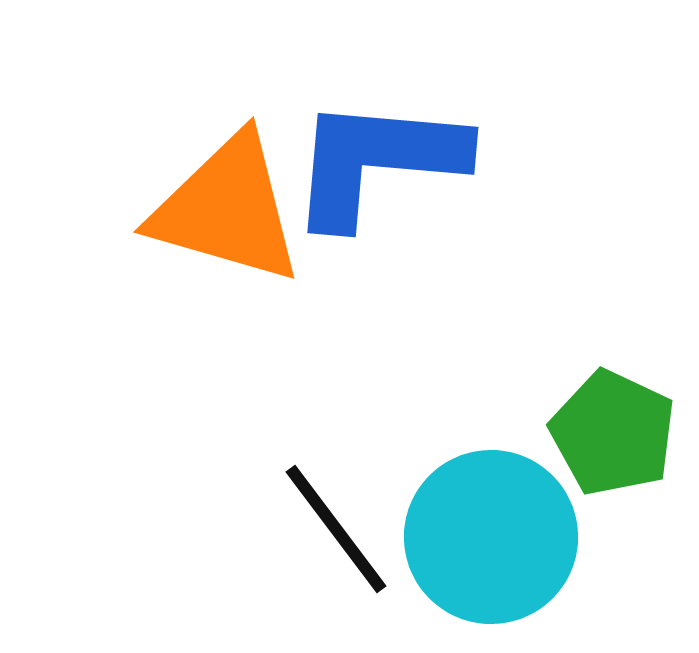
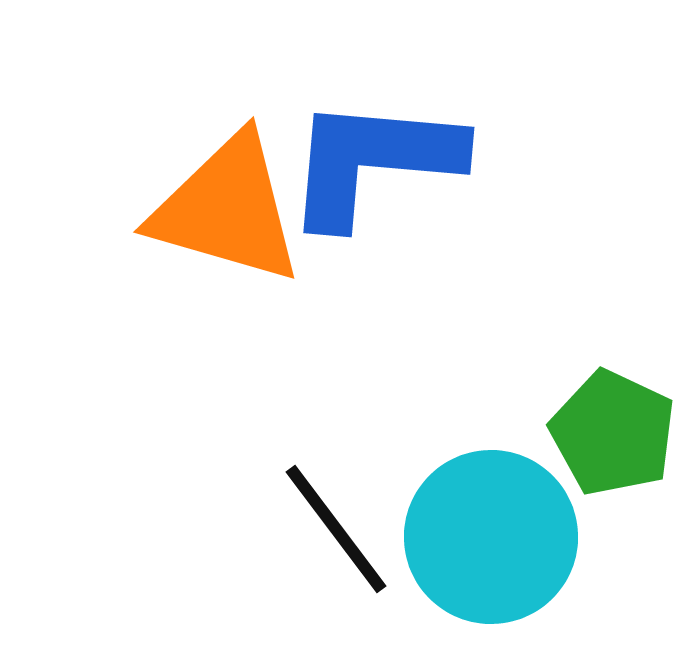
blue L-shape: moved 4 px left
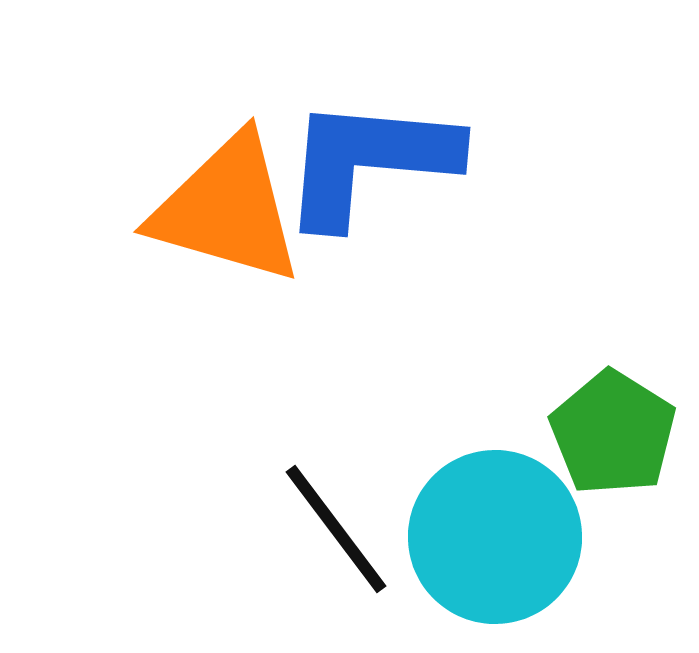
blue L-shape: moved 4 px left
green pentagon: rotated 7 degrees clockwise
cyan circle: moved 4 px right
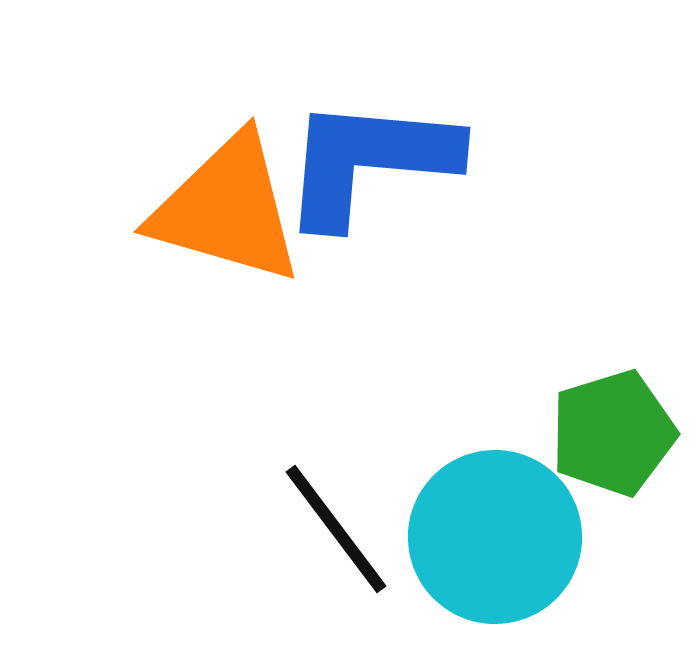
green pentagon: rotated 23 degrees clockwise
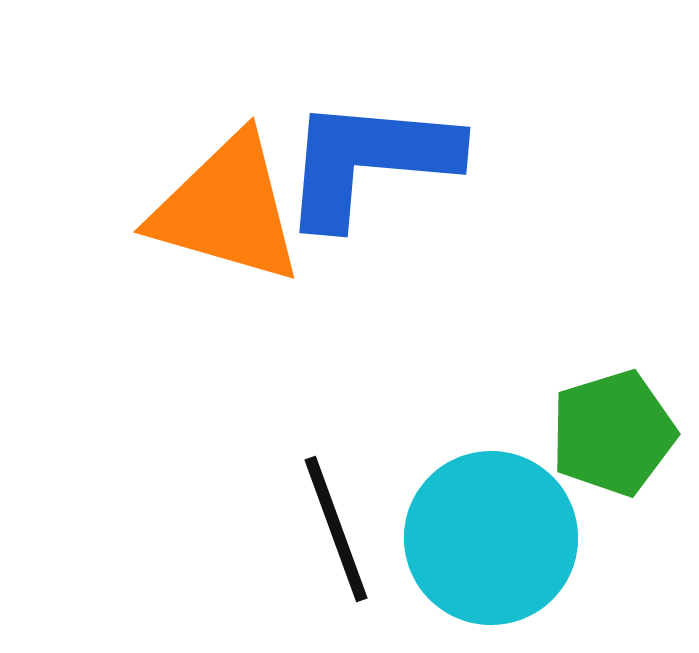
black line: rotated 17 degrees clockwise
cyan circle: moved 4 px left, 1 px down
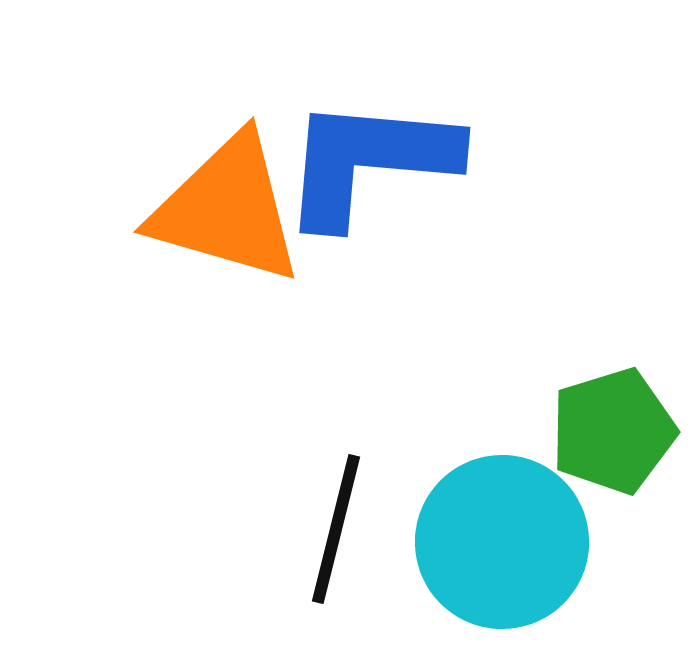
green pentagon: moved 2 px up
black line: rotated 34 degrees clockwise
cyan circle: moved 11 px right, 4 px down
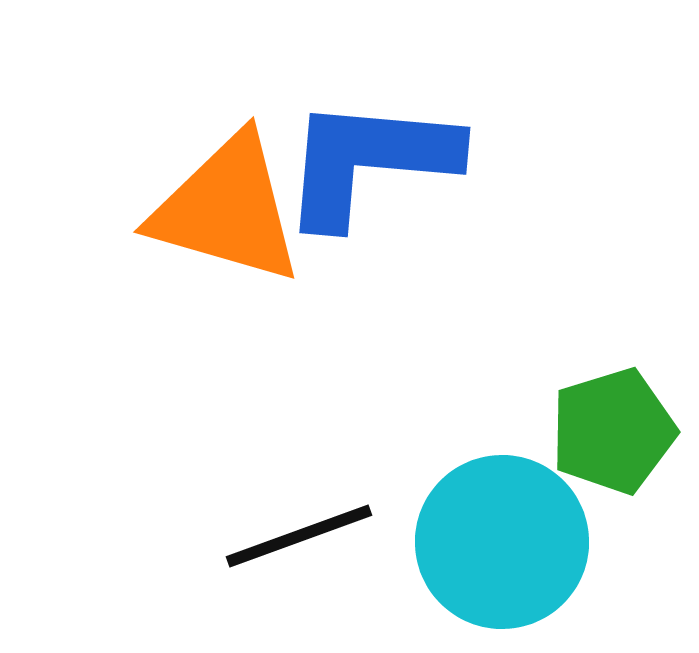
black line: moved 37 px left, 7 px down; rotated 56 degrees clockwise
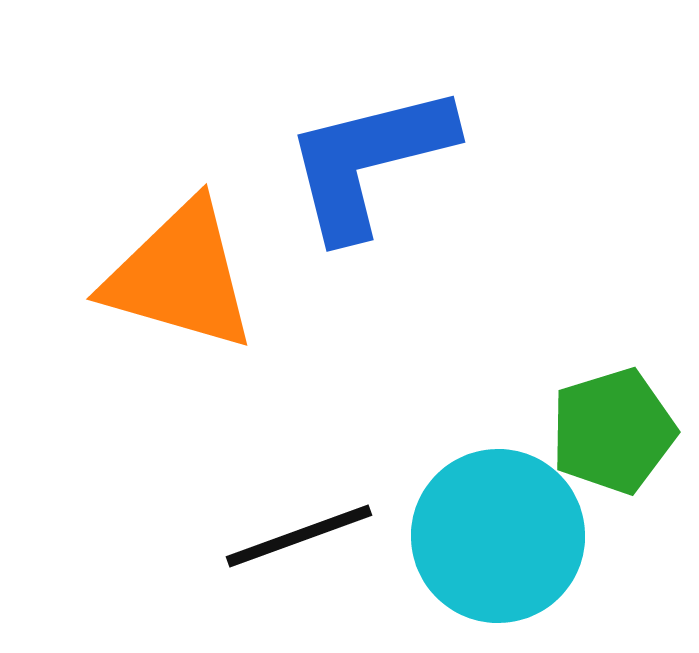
blue L-shape: rotated 19 degrees counterclockwise
orange triangle: moved 47 px left, 67 px down
cyan circle: moved 4 px left, 6 px up
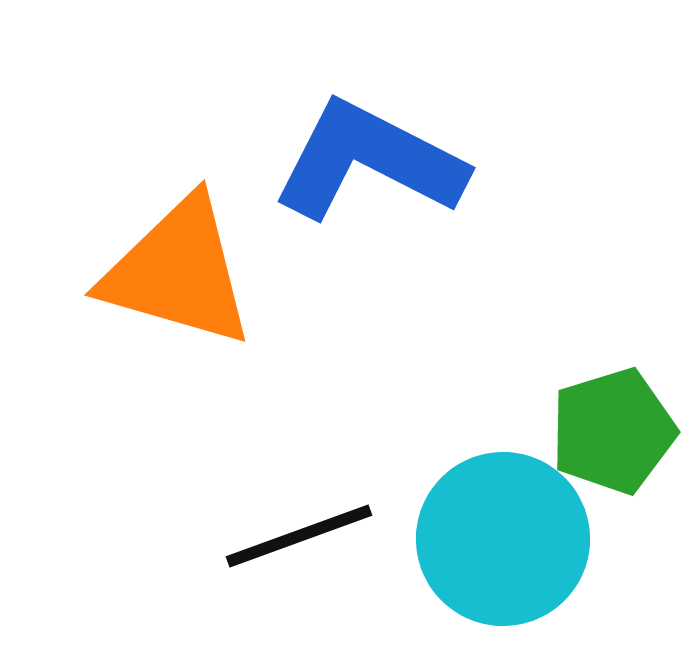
blue L-shape: rotated 41 degrees clockwise
orange triangle: moved 2 px left, 4 px up
cyan circle: moved 5 px right, 3 px down
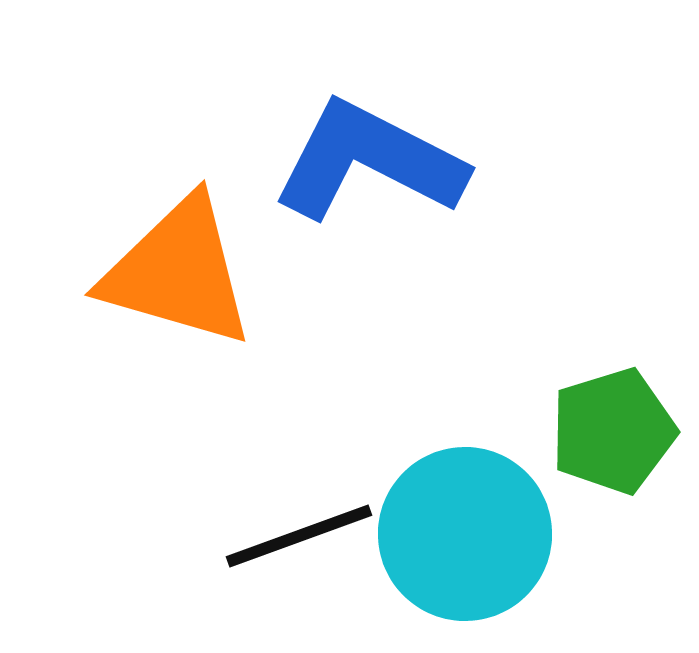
cyan circle: moved 38 px left, 5 px up
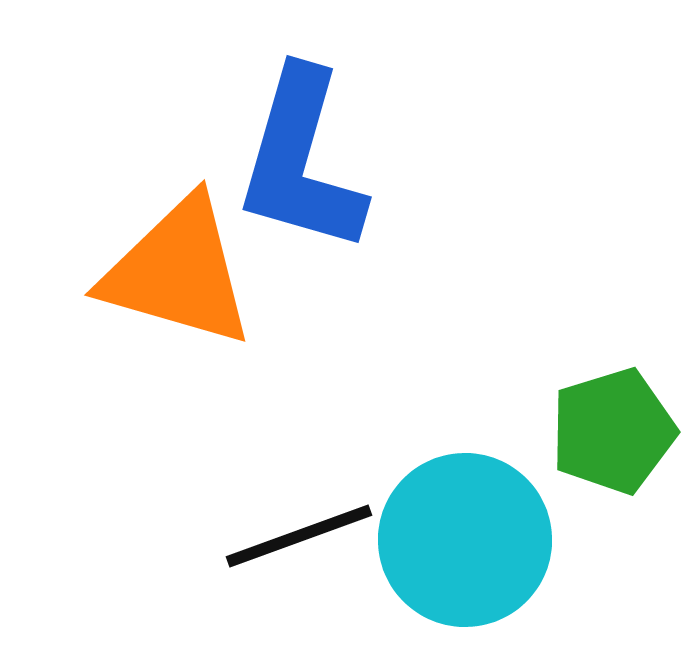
blue L-shape: moved 68 px left; rotated 101 degrees counterclockwise
cyan circle: moved 6 px down
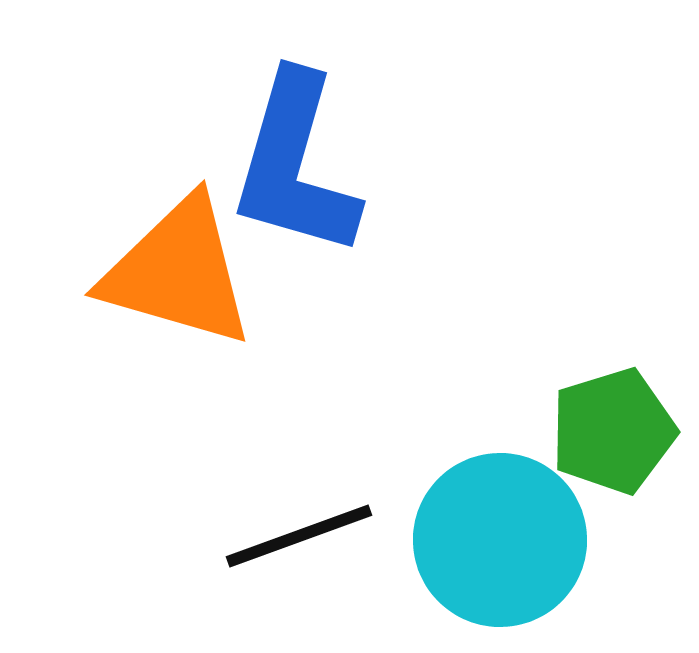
blue L-shape: moved 6 px left, 4 px down
cyan circle: moved 35 px right
